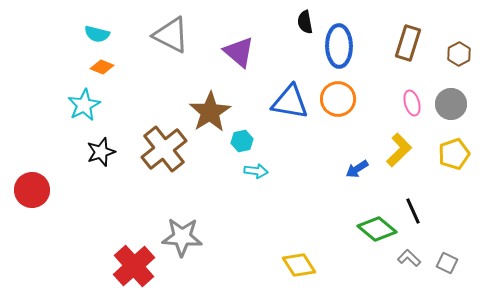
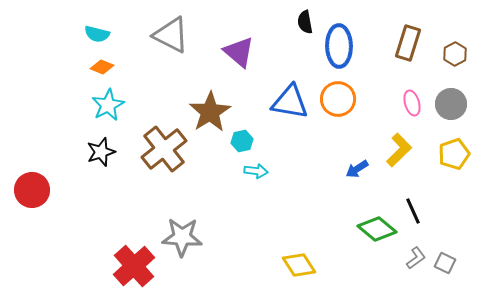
brown hexagon: moved 4 px left
cyan star: moved 24 px right
gray L-shape: moved 7 px right; rotated 100 degrees clockwise
gray square: moved 2 px left
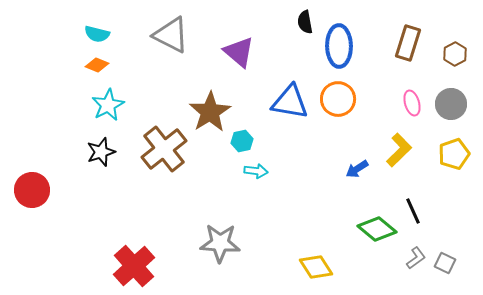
orange diamond: moved 5 px left, 2 px up
gray star: moved 38 px right, 6 px down
yellow diamond: moved 17 px right, 2 px down
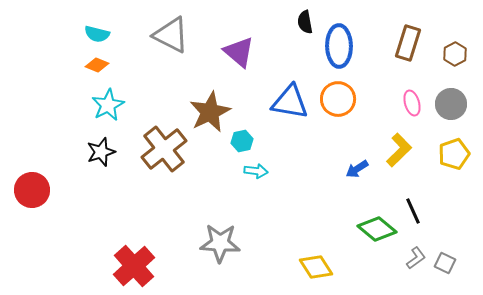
brown star: rotated 6 degrees clockwise
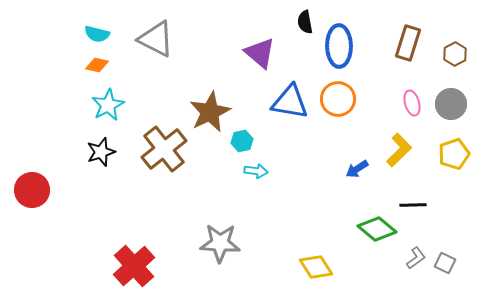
gray triangle: moved 15 px left, 4 px down
purple triangle: moved 21 px right, 1 px down
orange diamond: rotated 10 degrees counterclockwise
black line: moved 6 px up; rotated 68 degrees counterclockwise
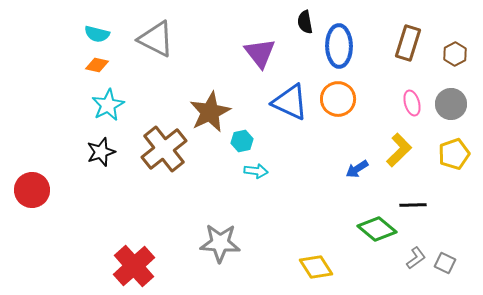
purple triangle: rotated 12 degrees clockwise
blue triangle: rotated 15 degrees clockwise
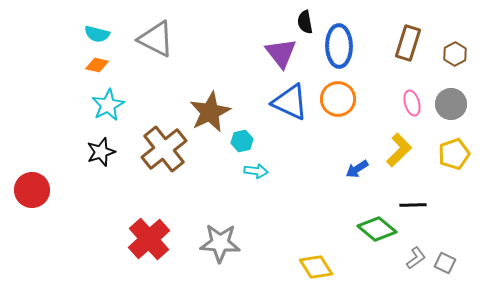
purple triangle: moved 21 px right
red cross: moved 15 px right, 27 px up
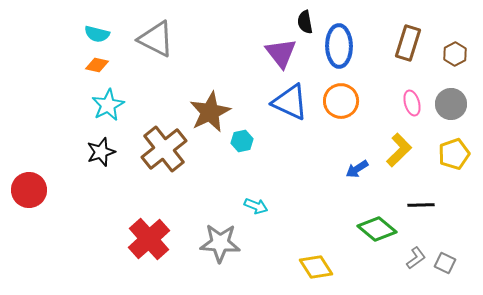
orange circle: moved 3 px right, 2 px down
cyan arrow: moved 35 px down; rotated 15 degrees clockwise
red circle: moved 3 px left
black line: moved 8 px right
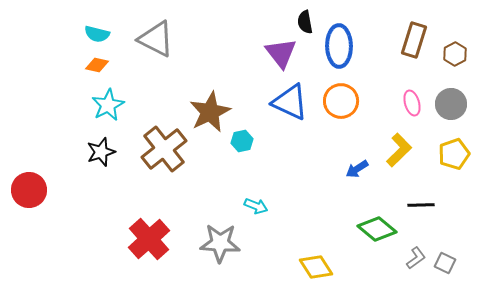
brown rectangle: moved 6 px right, 3 px up
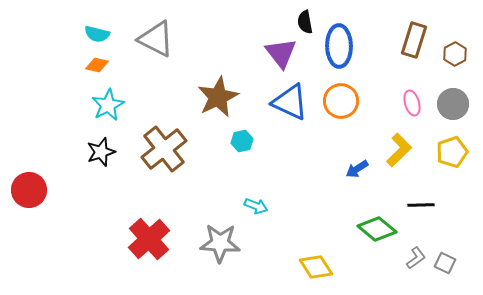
gray circle: moved 2 px right
brown star: moved 8 px right, 15 px up
yellow pentagon: moved 2 px left, 2 px up
